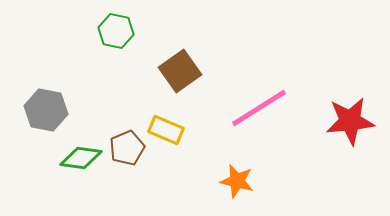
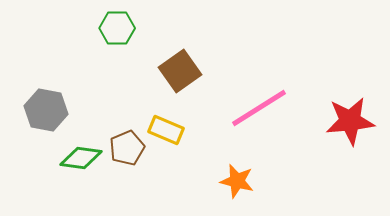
green hexagon: moved 1 px right, 3 px up; rotated 12 degrees counterclockwise
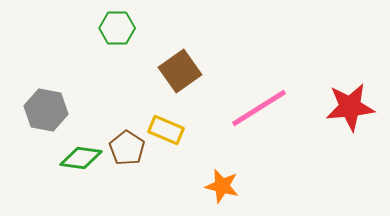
red star: moved 14 px up
brown pentagon: rotated 16 degrees counterclockwise
orange star: moved 15 px left, 5 px down
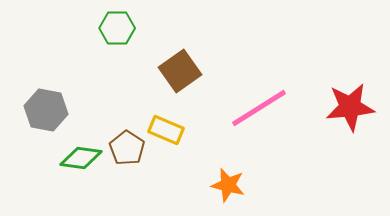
orange star: moved 6 px right, 1 px up
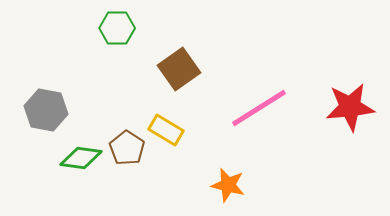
brown square: moved 1 px left, 2 px up
yellow rectangle: rotated 8 degrees clockwise
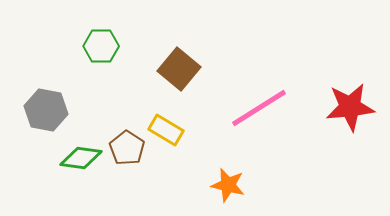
green hexagon: moved 16 px left, 18 px down
brown square: rotated 15 degrees counterclockwise
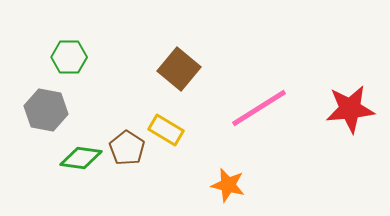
green hexagon: moved 32 px left, 11 px down
red star: moved 2 px down
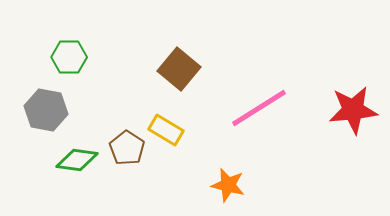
red star: moved 3 px right, 1 px down
green diamond: moved 4 px left, 2 px down
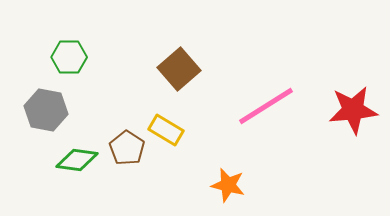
brown square: rotated 9 degrees clockwise
pink line: moved 7 px right, 2 px up
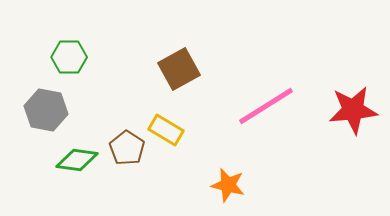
brown square: rotated 12 degrees clockwise
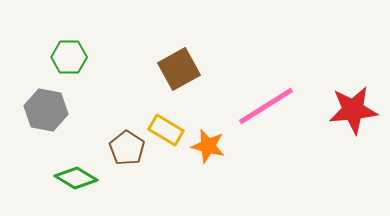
green diamond: moved 1 px left, 18 px down; rotated 24 degrees clockwise
orange star: moved 20 px left, 39 px up
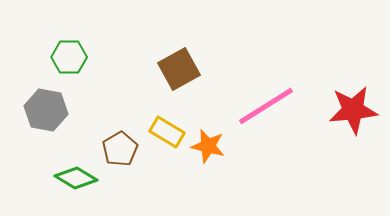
yellow rectangle: moved 1 px right, 2 px down
brown pentagon: moved 7 px left, 1 px down; rotated 8 degrees clockwise
